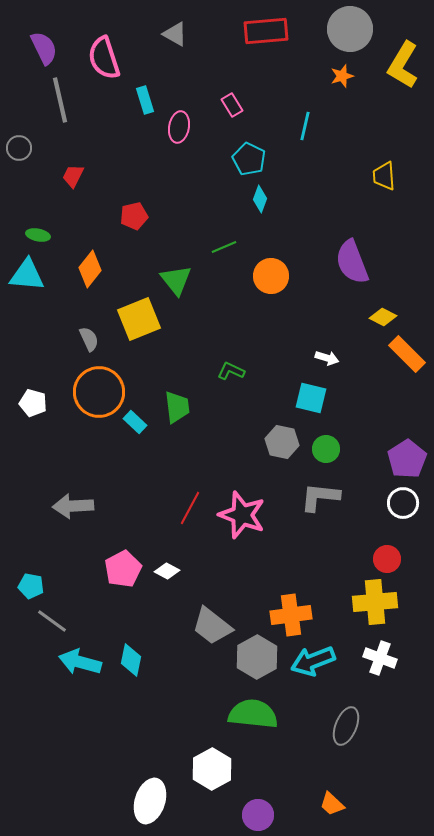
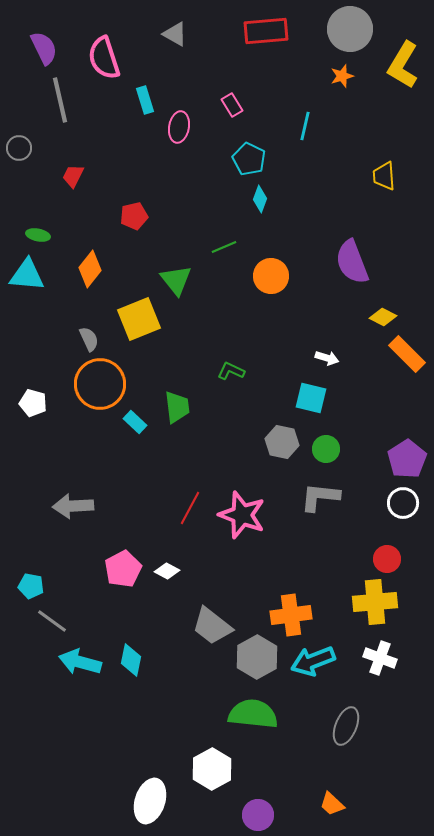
orange circle at (99, 392): moved 1 px right, 8 px up
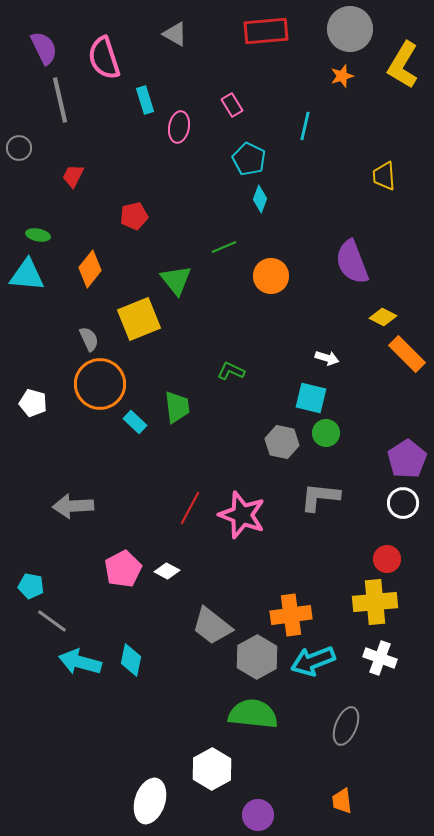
green circle at (326, 449): moved 16 px up
orange trapezoid at (332, 804): moved 10 px right, 3 px up; rotated 40 degrees clockwise
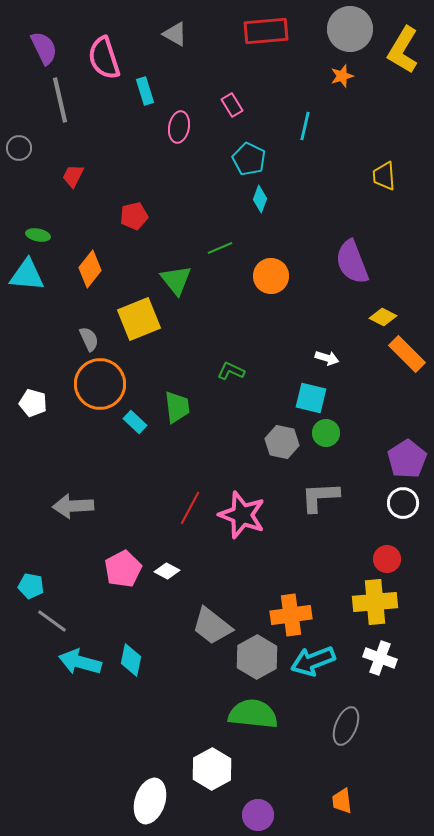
yellow L-shape at (403, 65): moved 15 px up
cyan rectangle at (145, 100): moved 9 px up
green line at (224, 247): moved 4 px left, 1 px down
gray L-shape at (320, 497): rotated 9 degrees counterclockwise
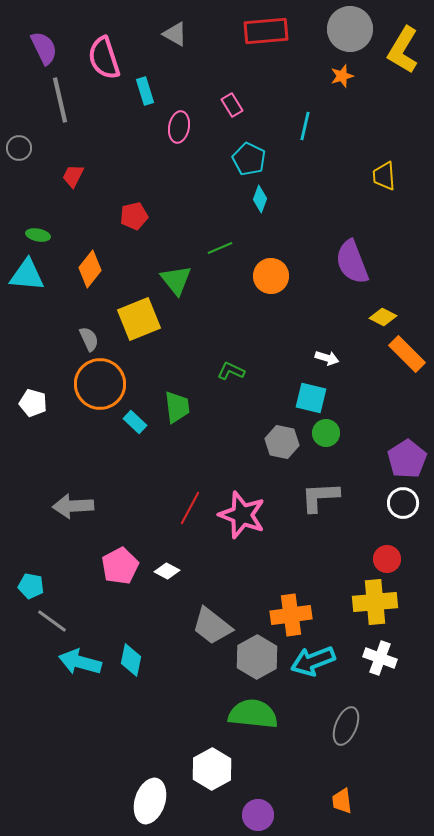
pink pentagon at (123, 569): moved 3 px left, 3 px up
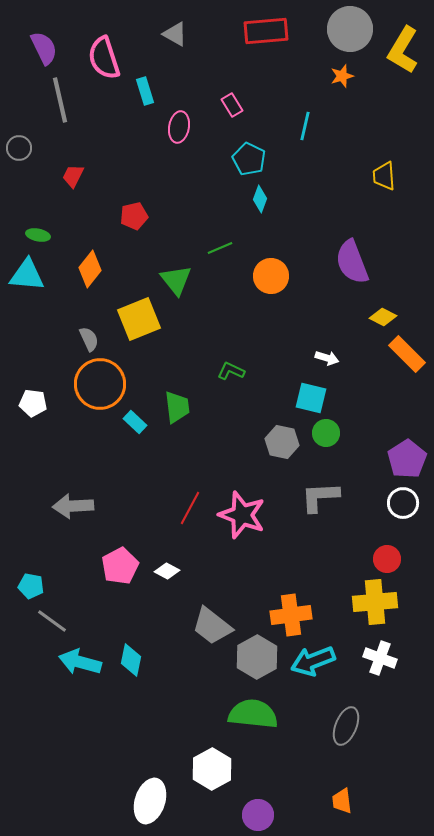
white pentagon at (33, 403): rotated 8 degrees counterclockwise
